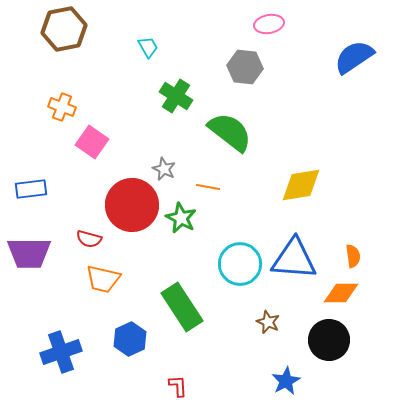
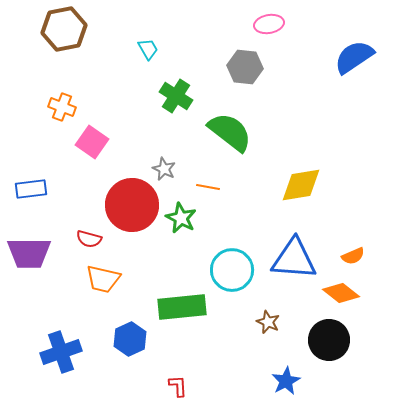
cyan trapezoid: moved 2 px down
orange semicircle: rotated 75 degrees clockwise
cyan circle: moved 8 px left, 6 px down
orange diamond: rotated 39 degrees clockwise
green rectangle: rotated 63 degrees counterclockwise
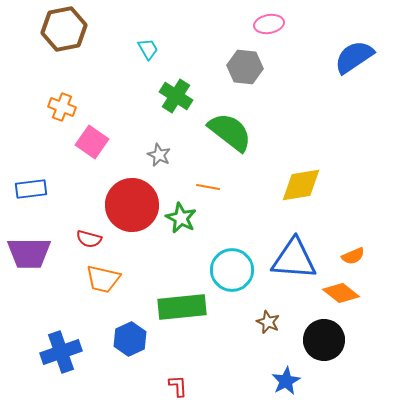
gray star: moved 5 px left, 14 px up
black circle: moved 5 px left
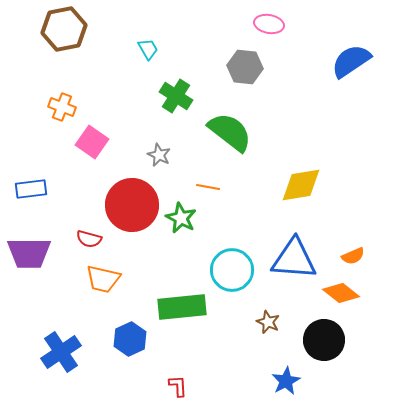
pink ellipse: rotated 20 degrees clockwise
blue semicircle: moved 3 px left, 4 px down
blue cross: rotated 15 degrees counterclockwise
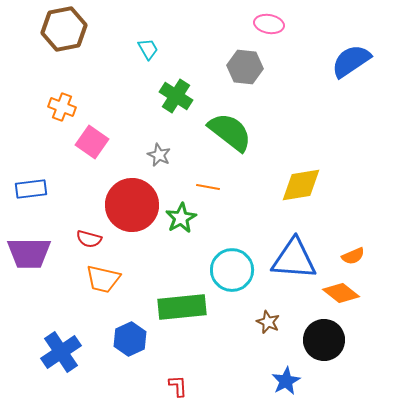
green star: rotated 16 degrees clockwise
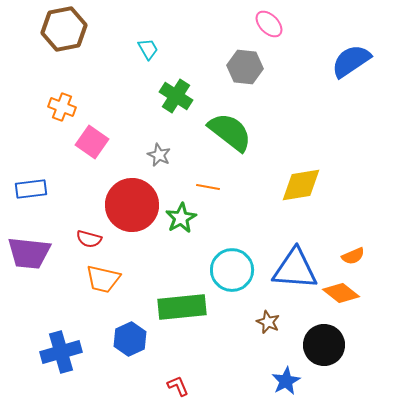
pink ellipse: rotated 36 degrees clockwise
purple trapezoid: rotated 6 degrees clockwise
blue triangle: moved 1 px right, 10 px down
black circle: moved 5 px down
blue cross: rotated 18 degrees clockwise
red L-shape: rotated 20 degrees counterclockwise
